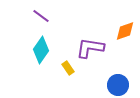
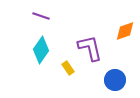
purple line: rotated 18 degrees counterclockwise
purple L-shape: rotated 68 degrees clockwise
blue circle: moved 3 px left, 5 px up
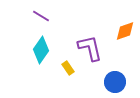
purple line: rotated 12 degrees clockwise
blue circle: moved 2 px down
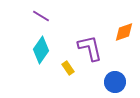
orange diamond: moved 1 px left, 1 px down
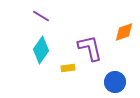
yellow rectangle: rotated 64 degrees counterclockwise
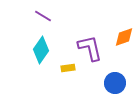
purple line: moved 2 px right
orange diamond: moved 5 px down
blue circle: moved 1 px down
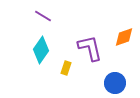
yellow rectangle: moved 2 px left; rotated 64 degrees counterclockwise
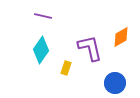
purple line: rotated 18 degrees counterclockwise
orange diamond: moved 3 px left; rotated 10 degrees counterclockwise
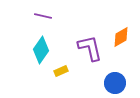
yellow rectangle: moved 5 px left, 3 px down; rotated 48 degrees clockwise
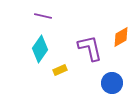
cyan diamond: moved 1 px left, 1 px up
yellow rectangle: moved 1 px left, 1 px up
blue circle: moved 3 px left
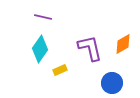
purple line: moved 1 px down
orange diamond: moved 2 px right, 7 px down
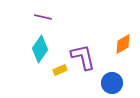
purple L-shape: moved 7 px left, 9 px down
